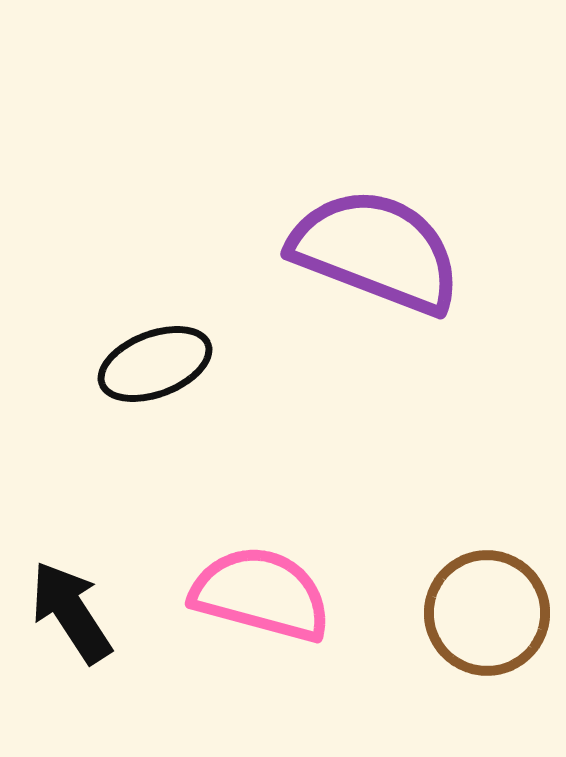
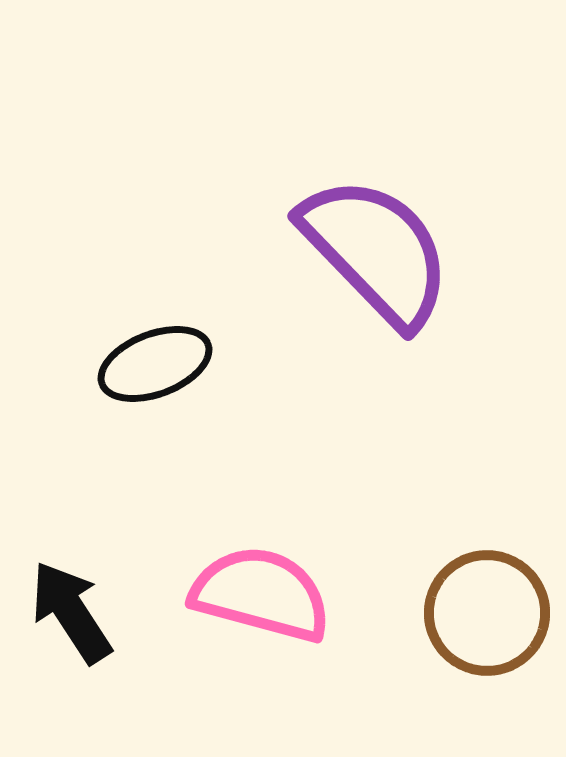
purple semicircle: rotated 25 degrees clockwise
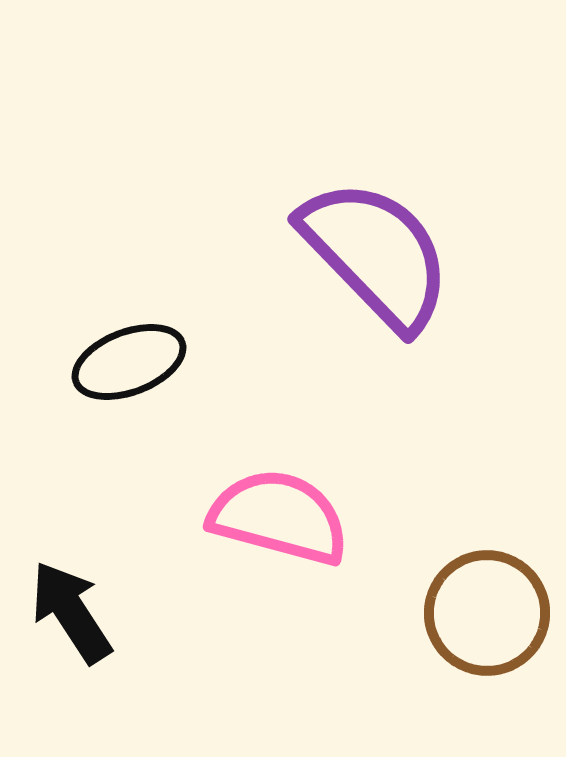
purple semicircle: moved 3 px down
black ellipse: moved 26 px left, 2 px up
pink semicircle: moved 18 px right, 77 px up
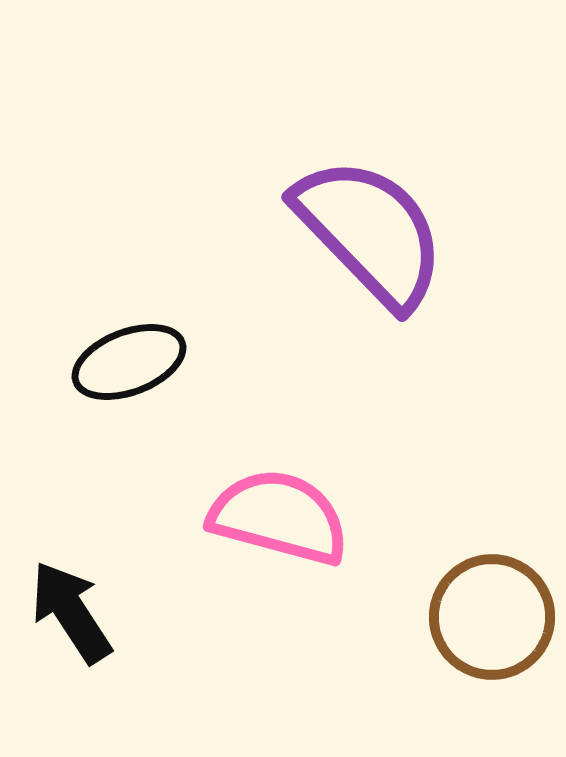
purple semicircle: moved 6 px left, 22 px up
brown circle: moved 5 px right, 4 px down
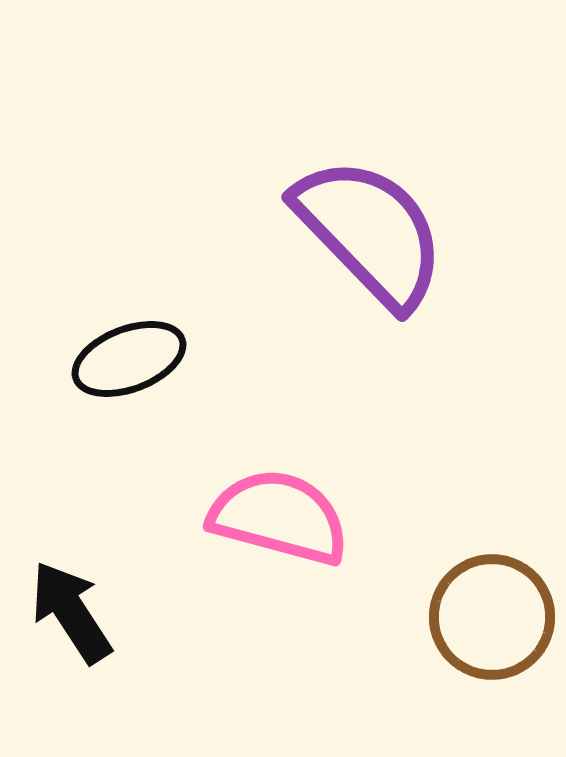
black ellipse: moved 3 px up
